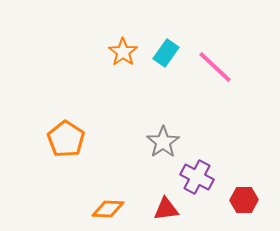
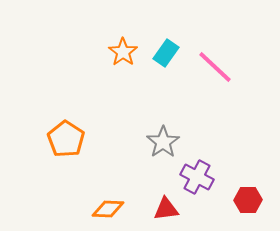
red hexagon: moved 4 px right
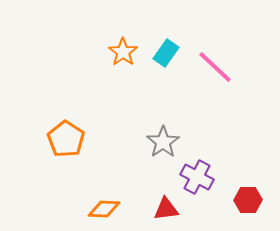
orange diamond: moved 4 px left
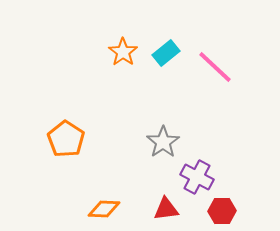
cyan rectangle: rotated 16 degrees clockwise
red hexagon: moved 26 px left, 11 px down
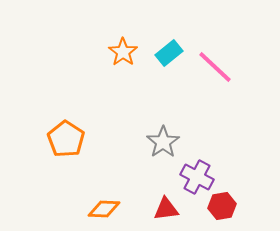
cyan rectangle: moved 3 px right
red hexagon: moved 5 px up; rotated 8 degrees counterclockwise
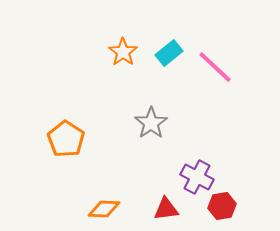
gray star: moved 12 px left, 19 px up
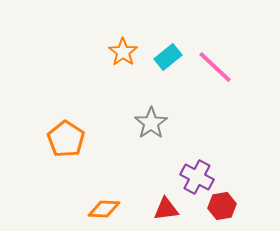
cyan rectangle: moved 1 px left, 4 px down
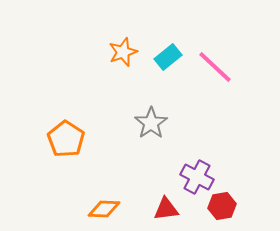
orange star: rotated 16 degrees clockwise
